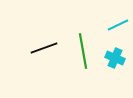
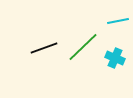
cyan line: moved 4 px up; rotated 15 degrees clockwise
green line: moved 4 px up; rotated 56 degrees clockwise
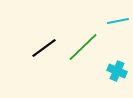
black line: rotated 16 degrees counterclockwise
cyan cross: moved 2 px right, 13 px down
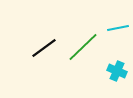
cyan line: moved 7 px down
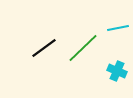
green line: moved 1 px down
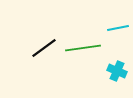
green line: rotated 36 degrees clockwise
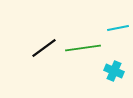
cyan cross: moved 3 px left
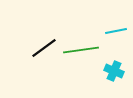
cyan line: moved 2 px left, 3 px down
green line: moved 2 px left, 2 px down
